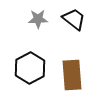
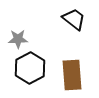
gray star: moved 20 px left, 20 px down
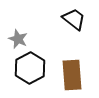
gray star: rotated 24 degrees clockwise
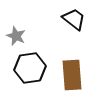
gray star: moved 2 px left, 3 px up
black hexagon: rotated 20 degrees clockwise
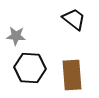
gray star: rotated 18 degrees counterclockwise
black hexagon: rotated 12 degrees clockwise
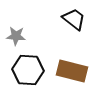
black hexagon: moved 2 px left, 2 px down
brown rectangle: moved 4 px up; rotated 72 degrees counterclockwise
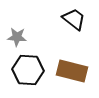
gray star: moved 1 px right, 1 px down
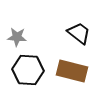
black trapezoid: moved 5 px right, 14 px down
